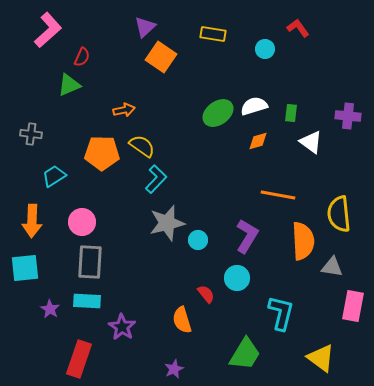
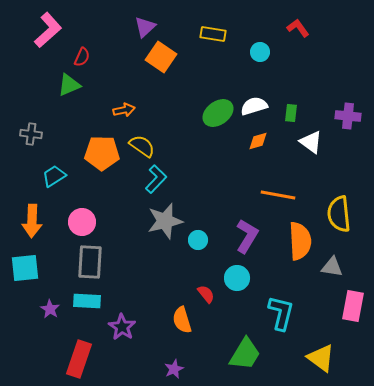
cyan circle at (265, 49): moved 5 px left, 3 px down
gray star at (167, 223): moved 2 px left, 2 px up
orange semicircle at (303, 241): moved 3 px left
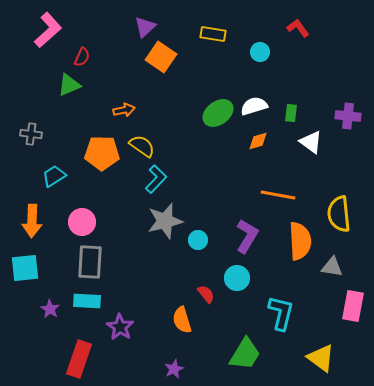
purple star at (122, 327): moved 2 px left
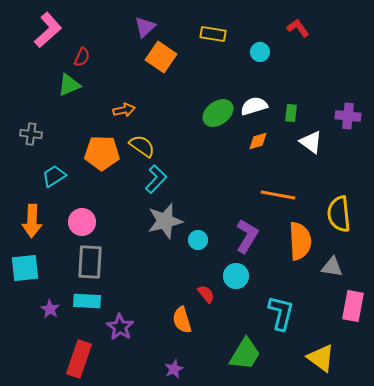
cyan circle at (237, 278): moved 1 px left, 2 px up
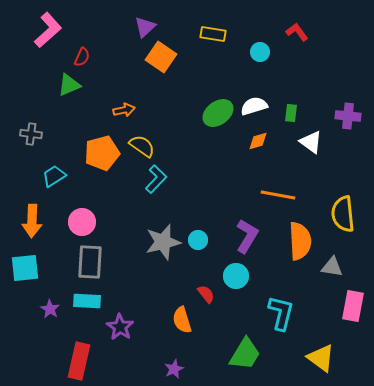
red L-shape at (298, 28): moved 1 px left, 4 px down
orange pentagon at (102, 153): rotated 16 degrees counterclockwise
yellow semicircle at (339, 214): moved 4 px right
gray star at (165, 221): moved 2 px left, 21 px down
red rectangle at (79, 359): moved 2 px down; rotated 6 degrees counterclockwise
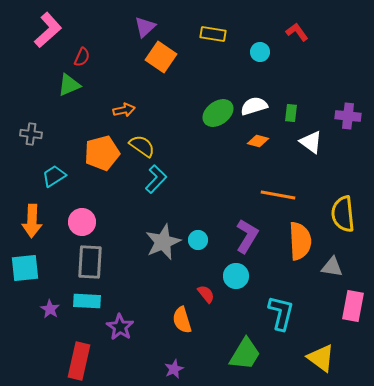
orange diamond at (258, 141): rotated 30 degrees clockwise
gray star at (163, 242): rotated 9 degrees counterclockwise
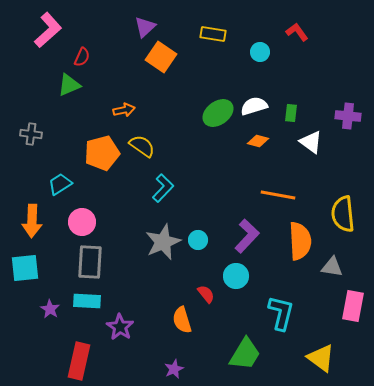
cyan trapezoid at (54, 176): moved 6 px right, 8 px down
cyan L-shape at (156, 179): moved 7 px right, 9 px down
purple L-shape at (247, 236): rotated 12 degrees clockwise
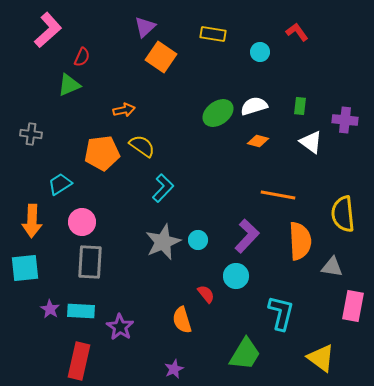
green rectangle at (291, 113): moved 9 px right, 7 px up
purple cross at (348, 116): moved 3 px left, 4 px down
orange pentagon at (102, 153): rotated 8 degrees clockwise
cyan rectangle at (87, 301): moved 6 px left, 10 px down
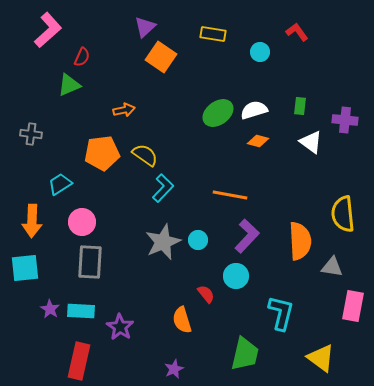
white semicircle at (254, 106): moved 4 px down
yellow semicircle at (142, 146): moved 3 px right, 9 px down
orange line at (278, 195): moved 48 px left
green trapezoid at (245, 354): rotated 18 degrees counterclockwise
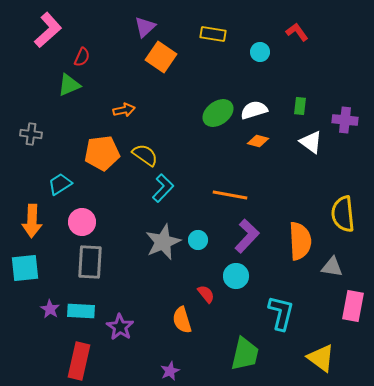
purple star at (174, 369): moved 4 px left, 2 px down
